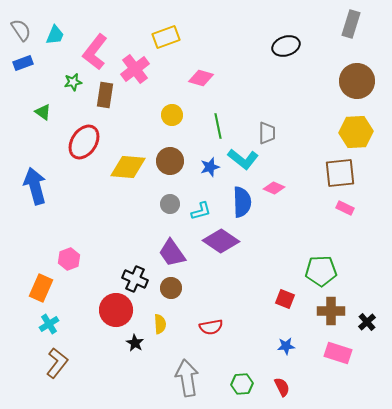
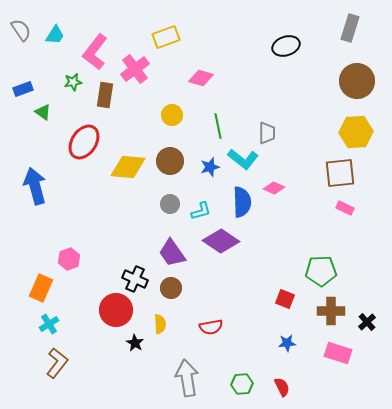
gray rectangle at (351, 24): moved 1 px left, 4 px down
cyan trapezoid at (55, 35): rotated 10 degrees clockwise
blue rectangle at (23, 63): moved 26 px down
blue star at (286, 346): moved 1 px right, 3 px up
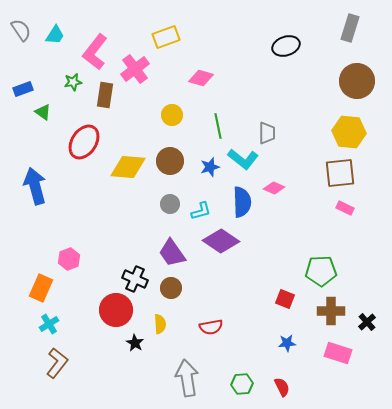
yellow hexagon at (356, 132): moved 7 px left; rotated 8 degrees clockwise
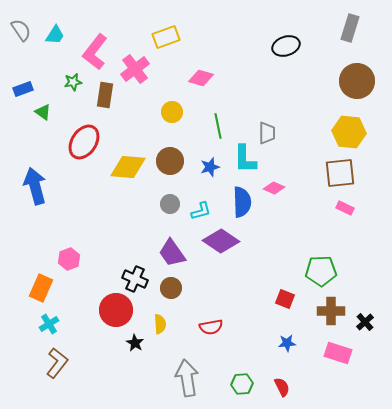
yellow circle at (172, 115): moved 3 px up
cyan L-shape at (243, 159): moved 2 px right; rotated 52 degrees clockwise
black cross at (367, 322): moved 2 px left
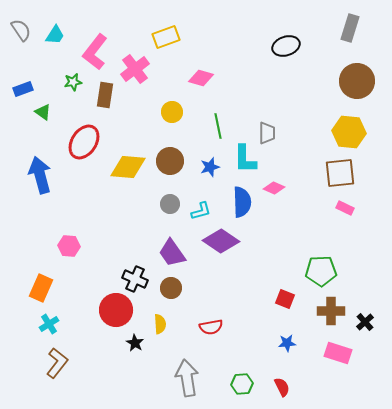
blue arrow at (35, 186): moved 5 px right, 11 px up
pink hexagon at (69, 259): moved 13 px up; rotated 25 degrees clockwise
